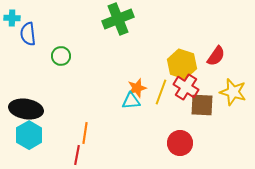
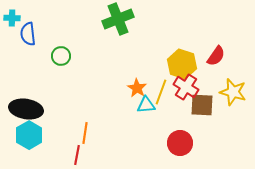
orange star: rotated 24 degrees counterclockwise
cyan triangle: moved 15 px right, 4 px down
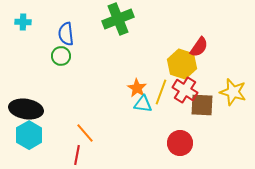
cyan cross: moved 11 px right, 4 px down
blue semicircle: moved 38 px right
red semicircle: moved 17 px left, 9 px up
red cross: moved 1 px left, 3 px down
cyan triangle: moved 3 px left, 1 px up; rotated 12 degrees clockwise
orange line: rotated 50 degrees counterclockwise
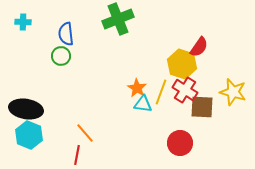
brown square: moved 2 px down
cyan hexagon: rotated 8 degrees counterclockwise
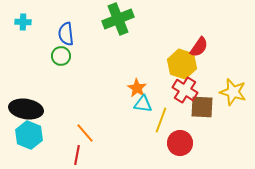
yellow line: moved 28 px down
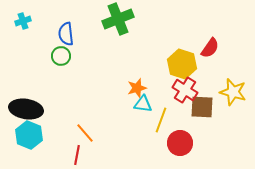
cyan cross: moved 1 px up; rotated 21 degrees counterclockwise
red semicircle: moved 11 px right, 1 px down
orange star: rotated 24 degrees clockwise
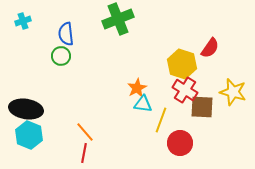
orange star: rotated 12 degrees counterclockwise
orange line: moved 1 px up
red line: moved 7 px right, 2 px up
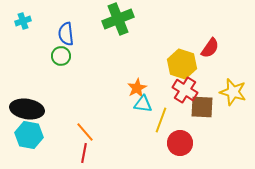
black ellipse: moved 1 px right
cyan hexagon: rotated 12 degrees counterclockwise
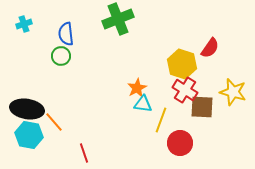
cyan cross: moved 1 px right, 3 px down
orange line: moved 31 px left, 10 px up
red line: rotated 30 degrees counterclockwise
